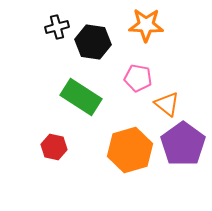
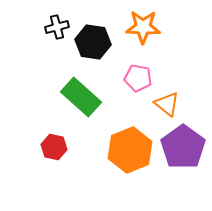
orange star: moved 3 px left, 2 px down
green rectangle: rotated 9 degrees clockwise
purple pentagon: moved 3 px down
orange hexagon: rotated 6 degrees counterclockwise
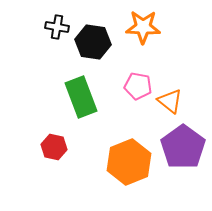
black cross: rotated 25 degrees clockwise
pink pentagon: moved 8 px down
green rectangle: rotated 27 degrees clockwise
orange triangle: moved 3 px right, 3 px up
orange hexagon: moved 1 px left, 12 px down
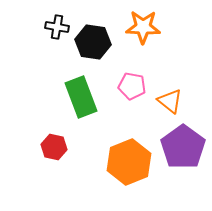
pink pentagon: moved 6 px left
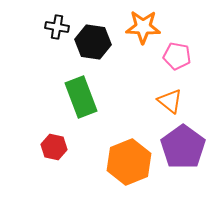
pink pentagon: moved 45 px right, 30 px up
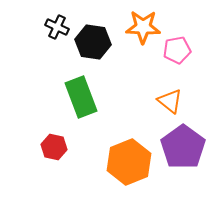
black cross: rotated 15 degrees clockwise
pink pentagon: moved 6 px up; rotated 20 degrees counterclockwise
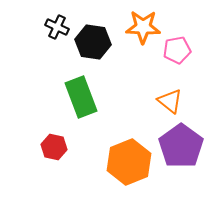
purple pentagon: moved 2 px left, 1 px up
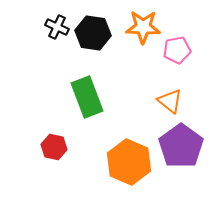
black hexagon: moved 9 px up
green rectangle: moved 6 px right
orange hexagon: rotated 15 degrees counterclockwise
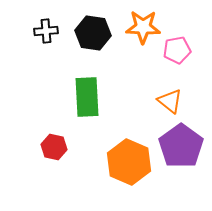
black cross: moved 11 px left, 4 px down; rotated 30 degrees counterclockwise
green rectangle: rotated 18 degrees clockwise
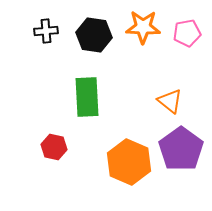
black hexagon: moved 1 px right, 2 px down
pink pentagon: moved 10 px right, 17 px up
purple pentagon: moved 3 px down
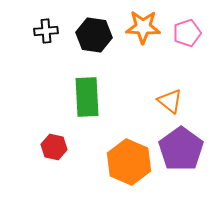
pink pentagon: rotated 8 degrees counterclockwise
